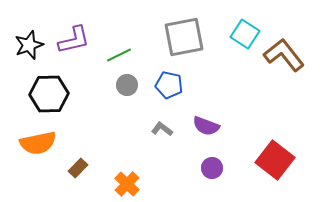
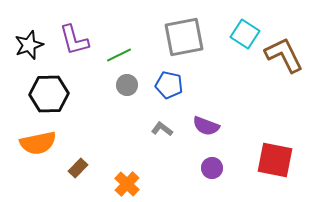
purple L-shape: rotated 88 degrees clockwise
brown L-shape: rotated 12 degrees clockwise
red square: rotated 27 degrees counterclockwise
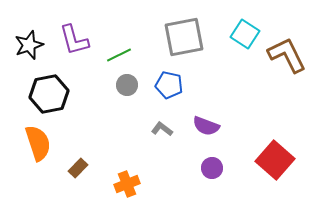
brown L-shape: moved 3 px right
black hexagon: rotated 9 degrees counterclockwise
orange semicircle: rotated 96 degrees counterclockwise
red square: rotated 30 degrees clockwise
orange cross: rotated 25 degrees clockwise
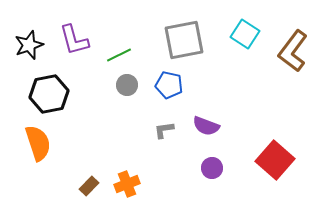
gray square: moved 3 px down
brown L-shape: moved 6 px right, 4 px up; rotated 117 degrees counterclockwise
gray L-shape: moved 2 px right, 1 px down; rotated 45 degrees counterclockwise
brown rectangle: moved 11 px right, 18 px down
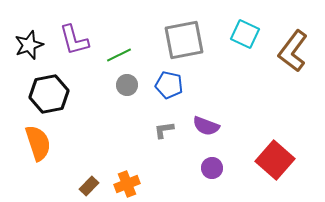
cyan square: rotated 8 degrees counterclockwise
